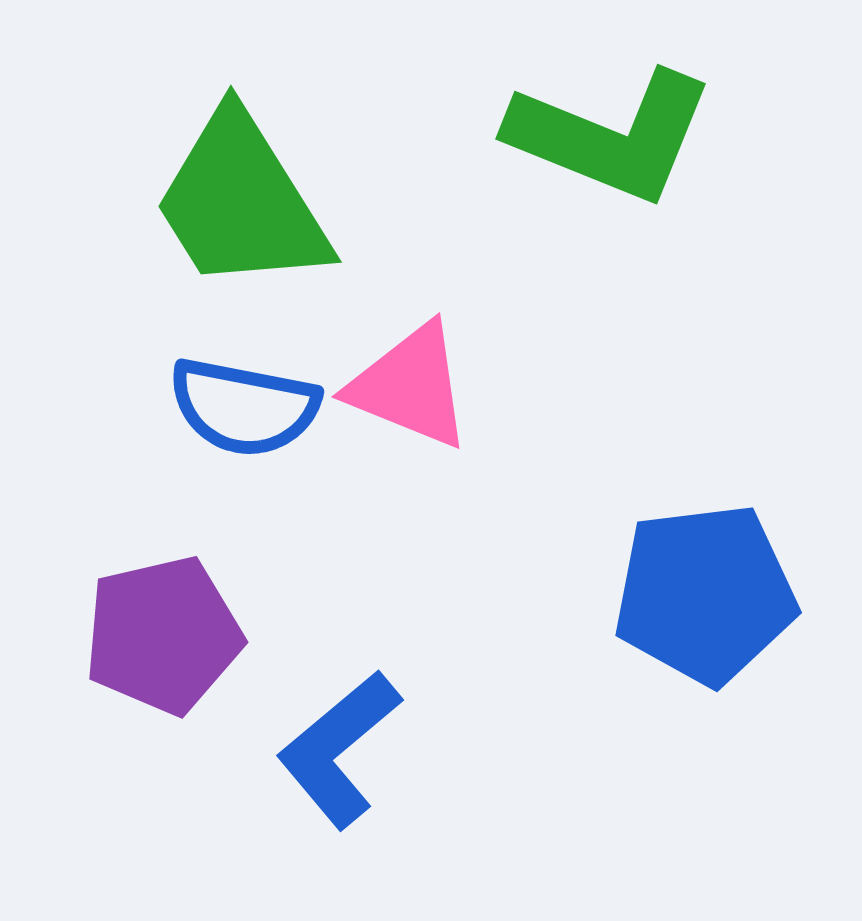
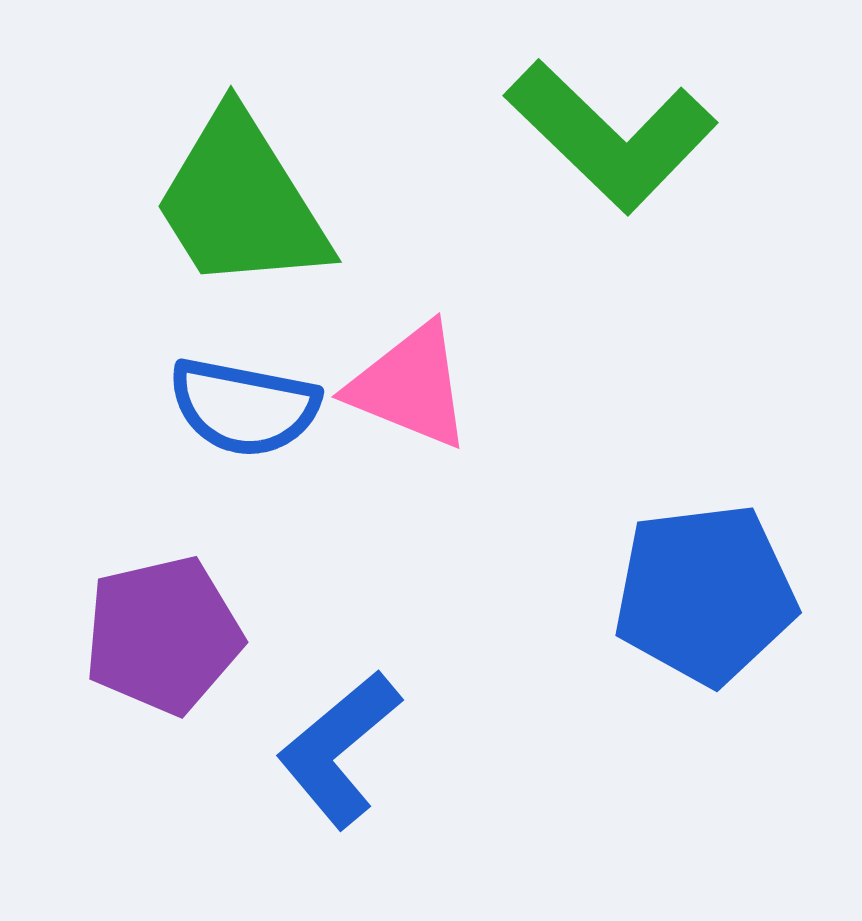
green L-shape: rotated 22 degrees clockwise
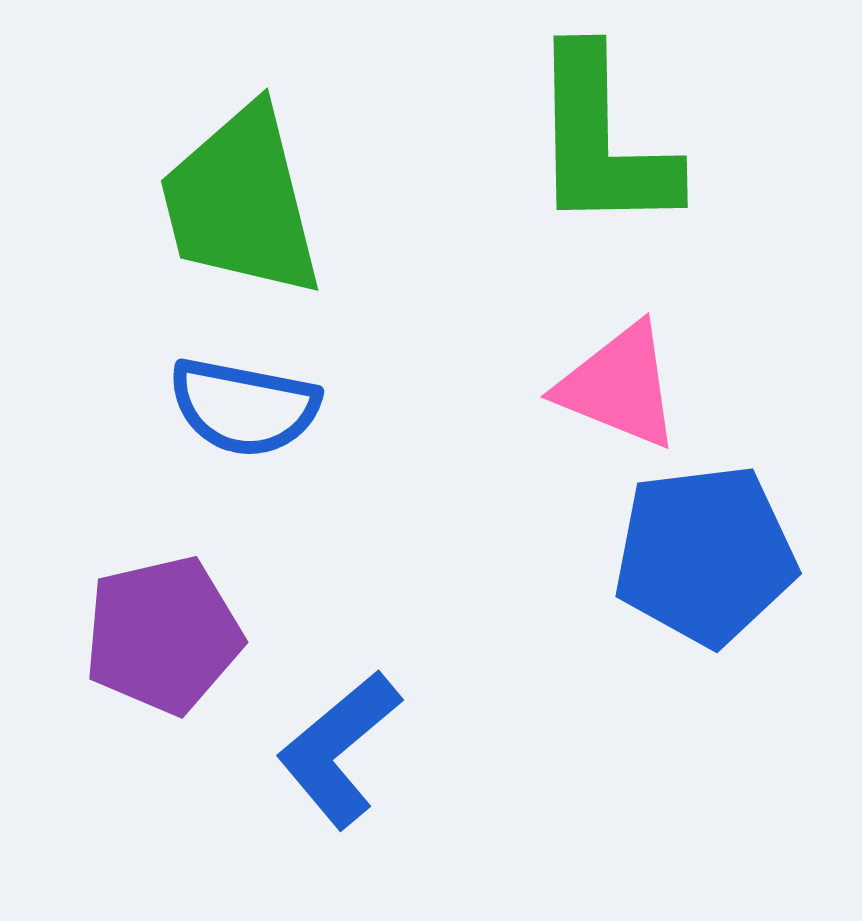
green L-shape: moved 9 px left, 5 px down; rotated 45 degrees clockwise
green trapezoid: rotated 18 degrees clockwise
pink triangle: moved 209 px right
blue pentagon: moved 39 px up
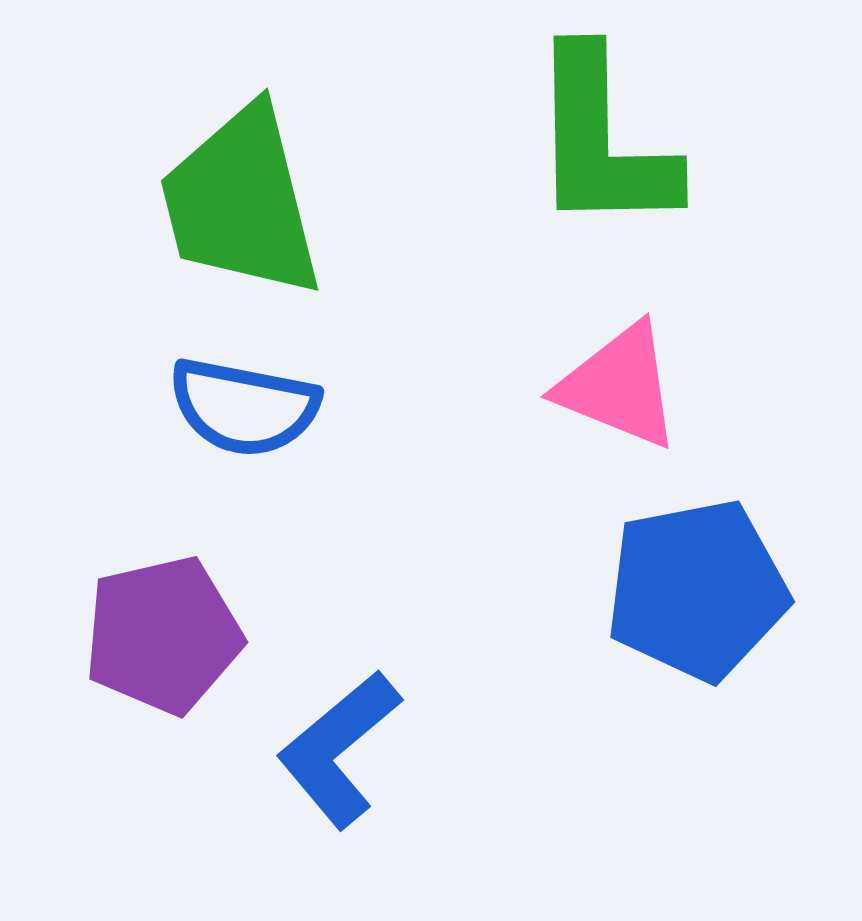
blue pentagon: moved 8 px left, 35 px down; rotated 4 degrees counterclockwise
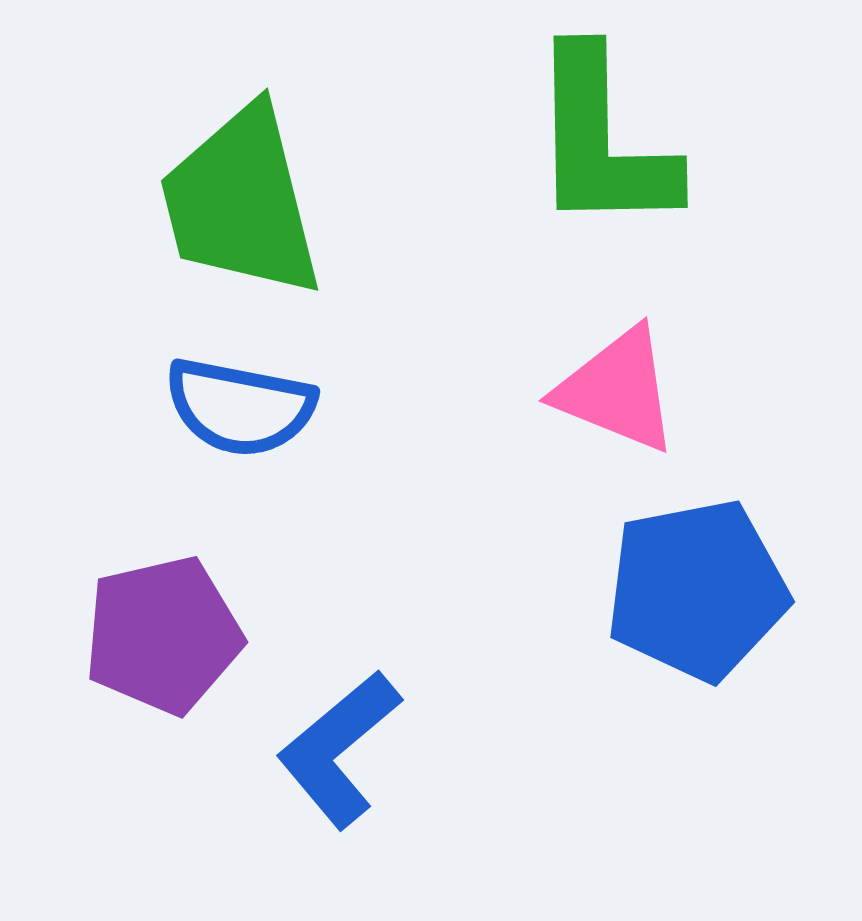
pink triangle: moved 2 px left, 4 px down
blue semicircle: moved 4 px left
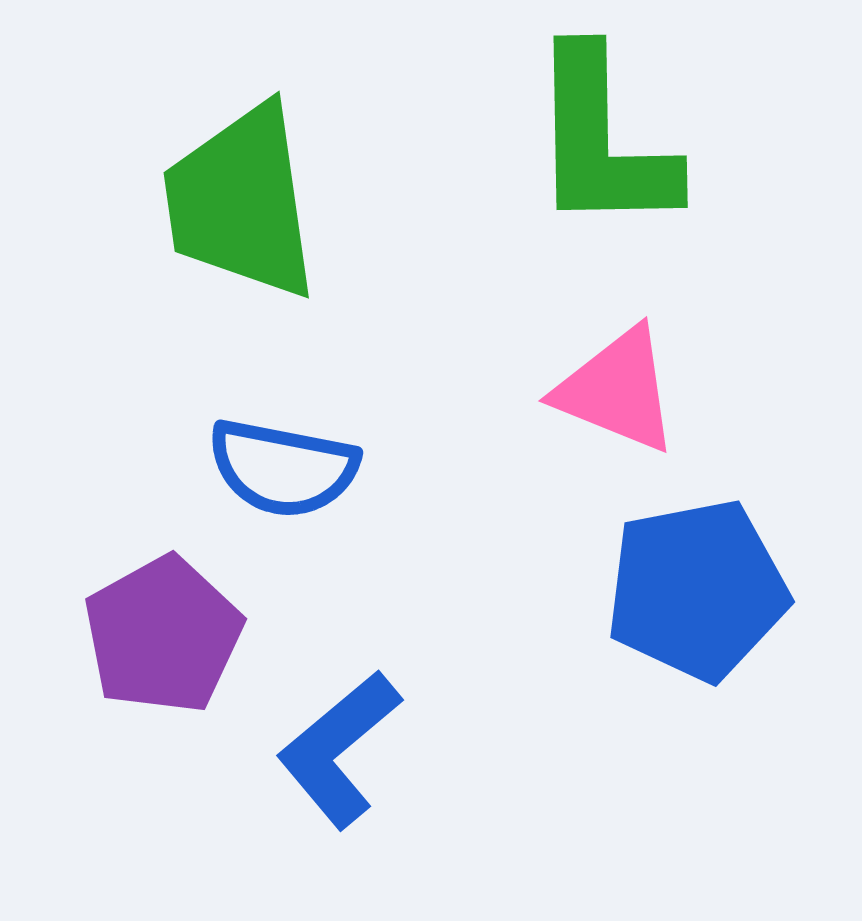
green trapezoid: rotated 6 degrees clockwise
blue semicircle: moved 43 px right, 61 px down
purple pentagon: rotated 16 degrees counterclockwise
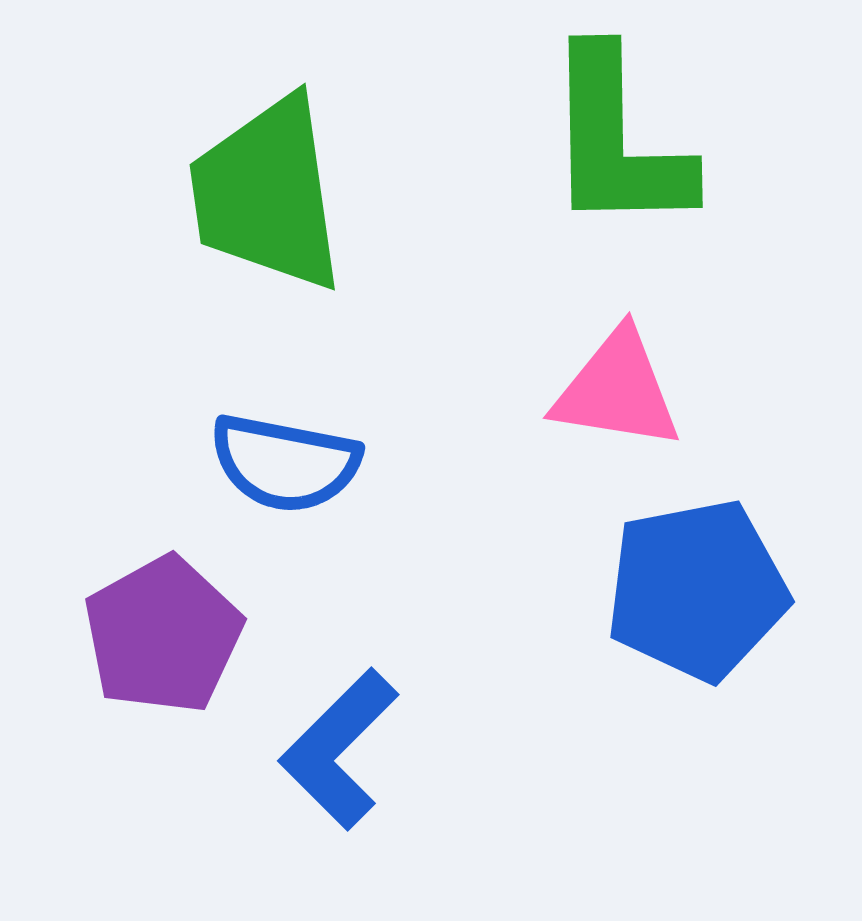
green L-shape: moved 15 px right
green trapezoid: moved 26 px right, 8 px up
pink triangle: rotated 13 degrees counterclockwise
blue semicircle: moved 2 px right, 5 px up
blue L-shape: rotated 5 degrees counterclockwise
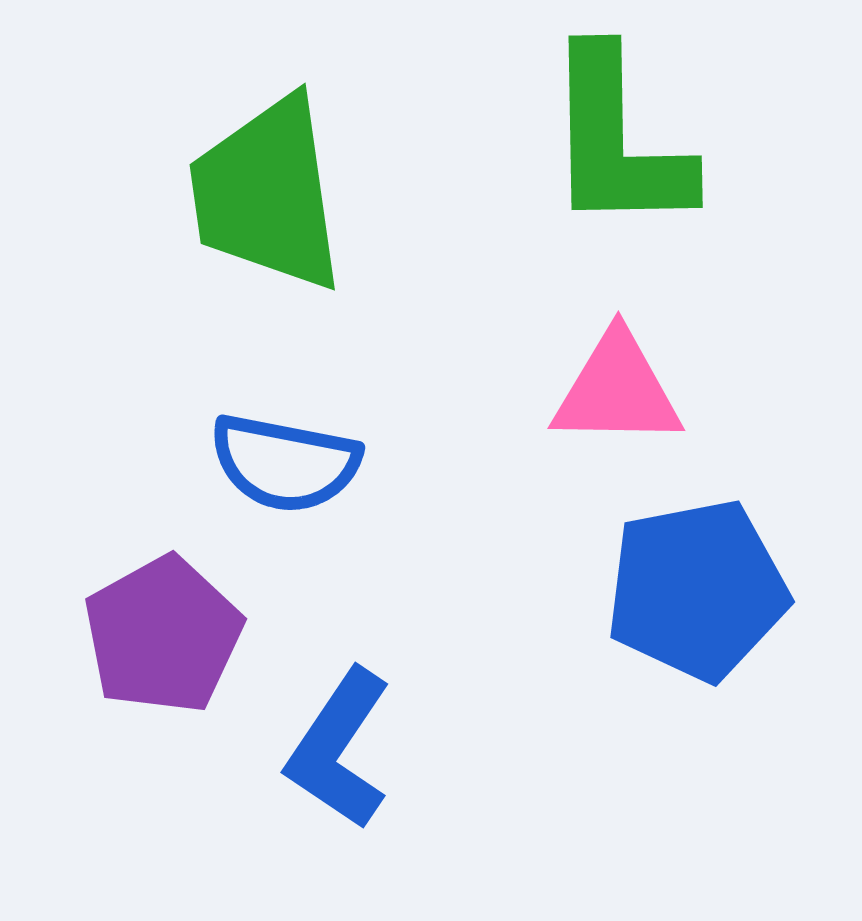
pink triangle: rotated 8 degrees counterclockwise
blue L-shape: rotated 11 degrees counterclockwise
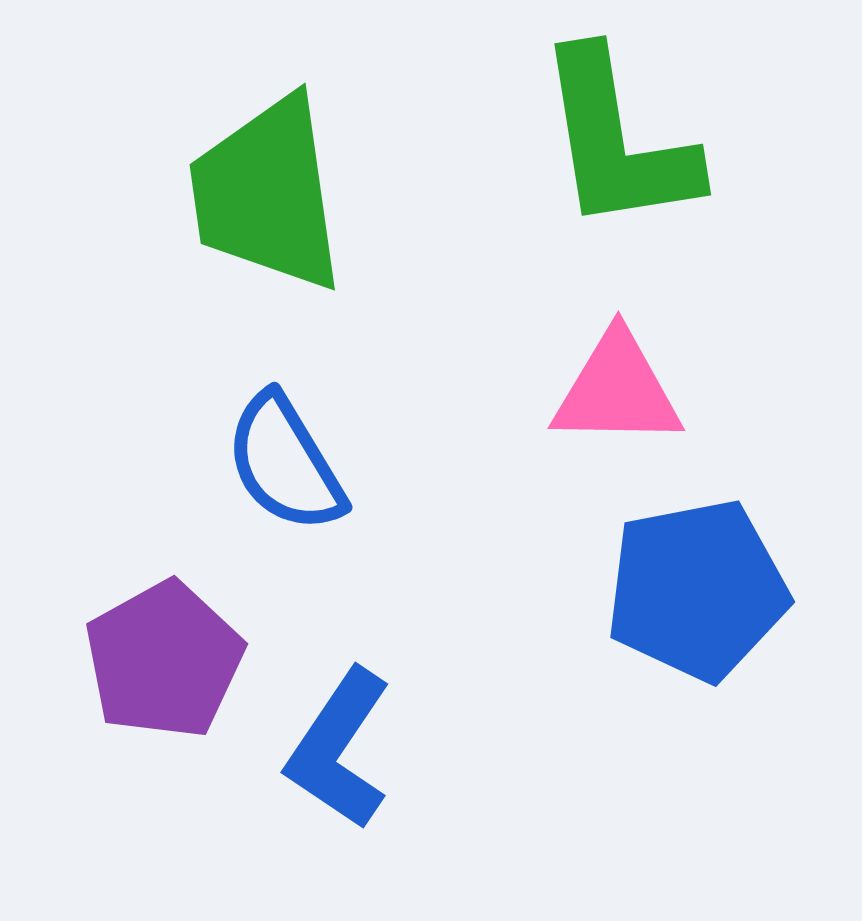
green L-shape: rotated 8 degrees counterclockwise
blue semicircle: rotated 48 degrees clockwise
purple pentagon: moved 1 px right, 25 px down
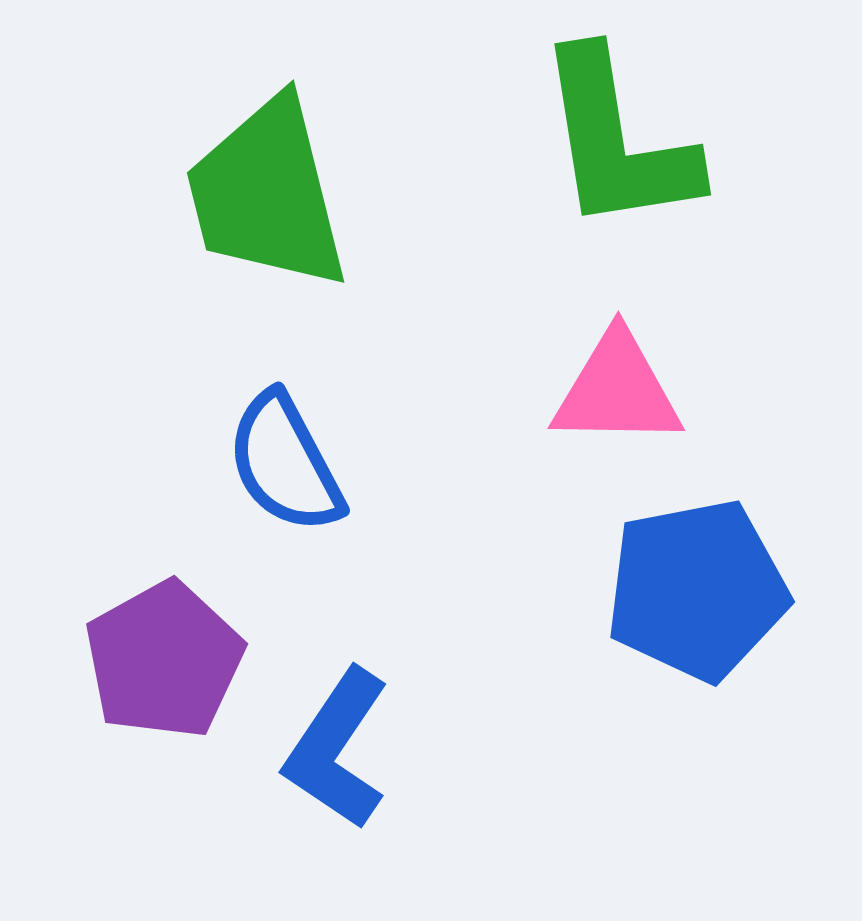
green trapezoid: rotated 6 degrees counterclockwise
blue semicircle: rotated 3 degrees clockwise
blue L-shape: moved 2 px left
